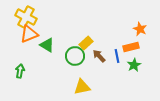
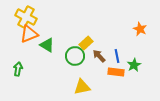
orange rectangle: moved 15 px left, 25 px down; rotated 21 degrees clockwise
green arrow: moved 2 px left, 2 px up
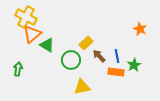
orange triangle: moved 3 px right; rotated 18 degrees counterclockwise
green circle: moved 4 px left, 4 px down
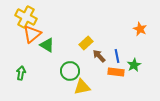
green circle: moved 1 px left, 11 px down
green arrow: moved 3 px right, 4 px down
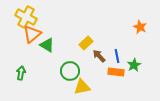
orange star: moved 2 px up
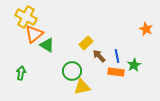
orange star: moved 6 px right, 2 px down
orange triangle: moved 2 px right
green circle: moved 2 px right
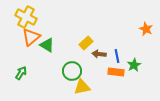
orange triangle: moved 3 px left, 3 px down
brown arrow: moved 2 px up; rotated 40 degrees counterclockwise
green arrow: rotated 24 degrees clockwise
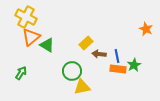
orange rectangle: moved 2 px right, 3 px up
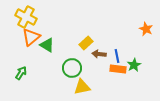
green circle: moved 3 px up
